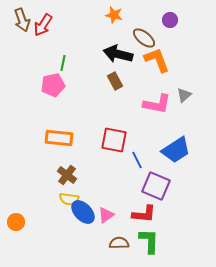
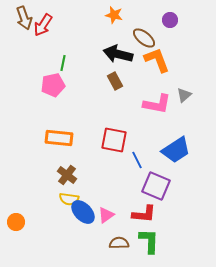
brown arrow: moved 2 px right, 2 px up
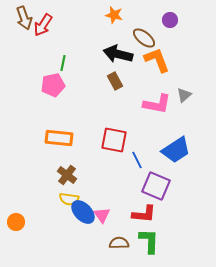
pink triangle: moved 4 px left; rotated 30 degrees counterclockwise
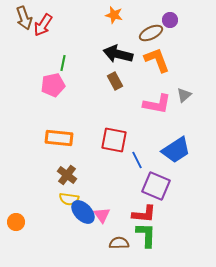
brown ellipse: moved 7 px right, 5 px up; rotated 65 degrees counterclockwise
green L-shape: moved 3 px left, 6 px up
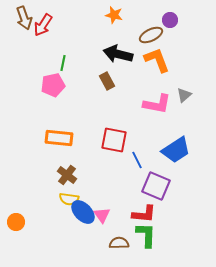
brown ellipse: moved 2 px down
brown rectangle: moved 8 px left
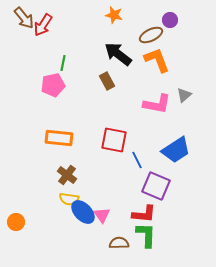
brown arrow: rotated 20 degrees counterclockwise
black arrow: rotated 24 degrees clockwise
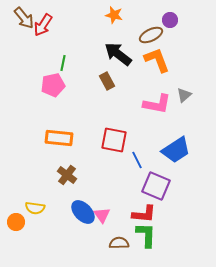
yellow semicircle: moved 34 px left, 9 px down
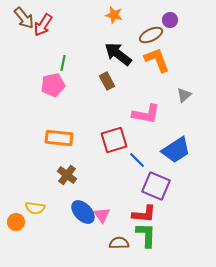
pink L-shape: moved 11 px left, 10 px down
red square: rotated 28 degrees counterclockwise
blue line: rotated 18 degrees counterclockwise
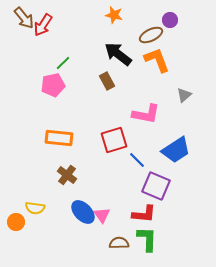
green line: rotated 35 degrees clockwise
green L-shape: moved 1 px right, 4 px down
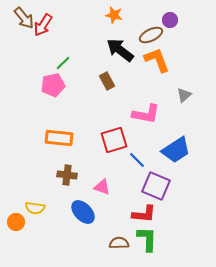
black arrow: moved 2 px right, 4 px up
brown cross: rotated 30 degrees counterclockwise
pink triangle: moved 28 px up; rotated 36 degrees counterclockwise
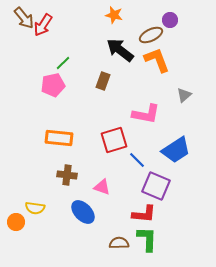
brown rectangle: moved 4 px left; rotated 48 degrees clockwise
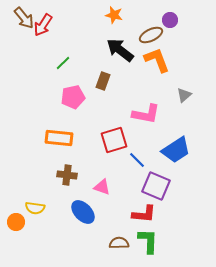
pink pentagon: moved 20 px right, 12 px down
green L-shape: moved 1 px right, 2 px down
